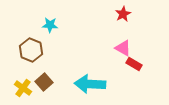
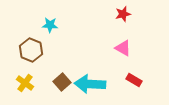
red star: rotated 14 degrees clockwise
red rectangle: moved 16 px down
brown square: moved 18 px right
yellow cross: moved 2 px right, 5 px up
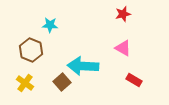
cyan arrow: moved 7 px left, 18 px up
